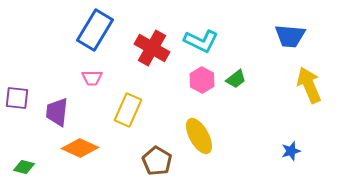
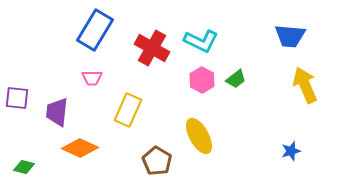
yellow arrow: moved 4 px left
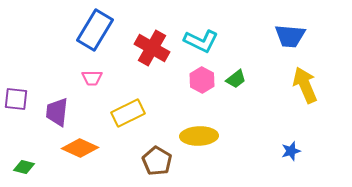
purple square: moved 1 px left, 1 px down
yellow rectangle: moved 3 px down; rotated 40 degrees clockwise
yellow ellipse: rotated 63 degrees counterclockwise
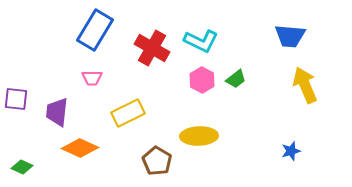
green diamond: moved 2 px left; rotated 10 degrees clockwise
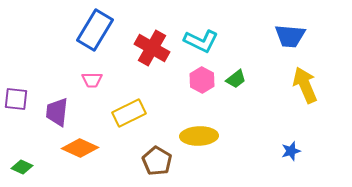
pink trapezoid: moved 2 px down
yellow rectangle: moved 1 px right
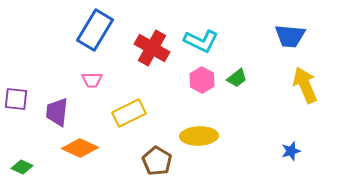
green trapezoid: moved 1 px right, 1 px up
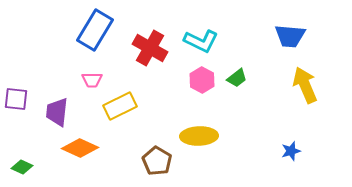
red cross: moved 2 px left
yellow rectangle: moved 9 px left, 7 px up
